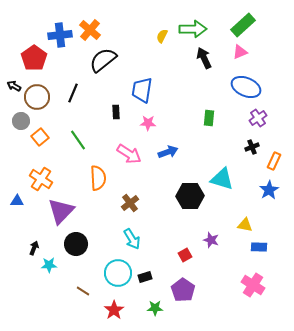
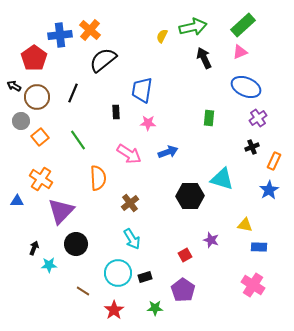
green arrow at (193, 29): moved 2 px up; rotated 12 degrees counterclockwise
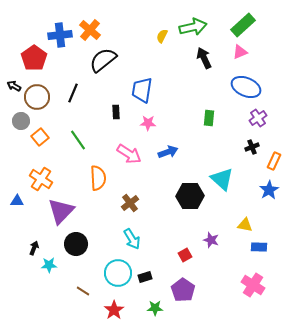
cyan triangle at (222, 179): rotated 25 degrees clockwise
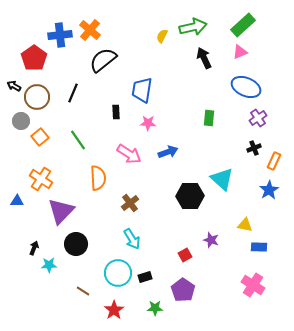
black cross at (252, 147): moved 2 px right, 1 px down
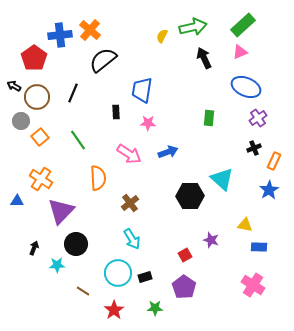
cyan star at (49, 265): moved 8 px right
purple pentagon at (183, 290): moved 1 px right, 3 px up
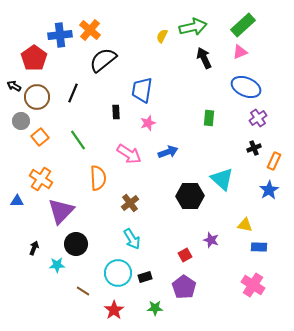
pink star at (148, 123): rotated 21 degrees counterclockwise
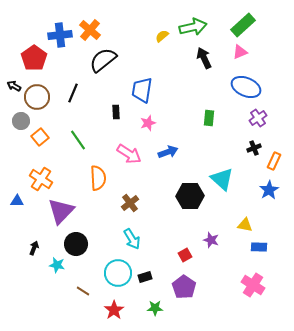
yellow semicircle at (162, 36): rotated 24 degrees clockwise
cyan star at (57, 265): rotated 14 degrees clockwise
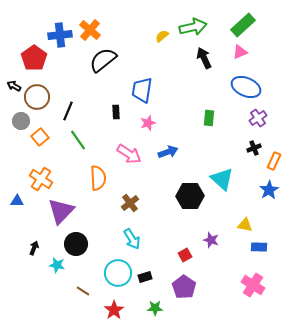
black line at (73, 93): moved 5 px left, 18 px down
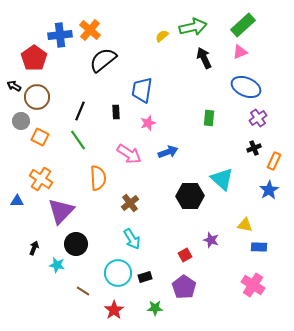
black line at (68, 111): moved 12 px right
orange square at (40, 137): rotated 24 degrees counterclockwise
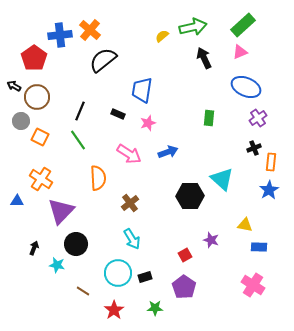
black rectangle at (116, 112): moved 2 px right, 2 px down; rotated 64 degrees counterclockwise
orange rectangle at (274, 161): moved 3 px left, 1 px down; rotated 18 degrees counterclockwise
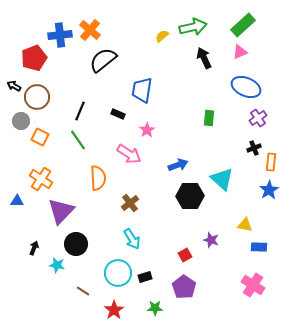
red pentagon at (34, 58): rotated 15 degrees clockwise
pink star at (148, 123): moved 1 px left, 7 px down; rotated 14 degrees counterclockwise
blue arrow at (168, 152): moved 10 px right, 13 px down
